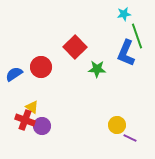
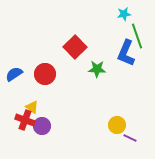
red circle: moved 4 px right, 7 px down
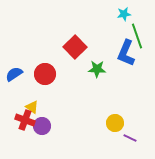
yellow circle: moved 2 px left, 2 px up
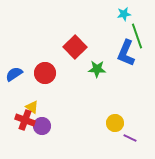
red circle: moved 1 px up
